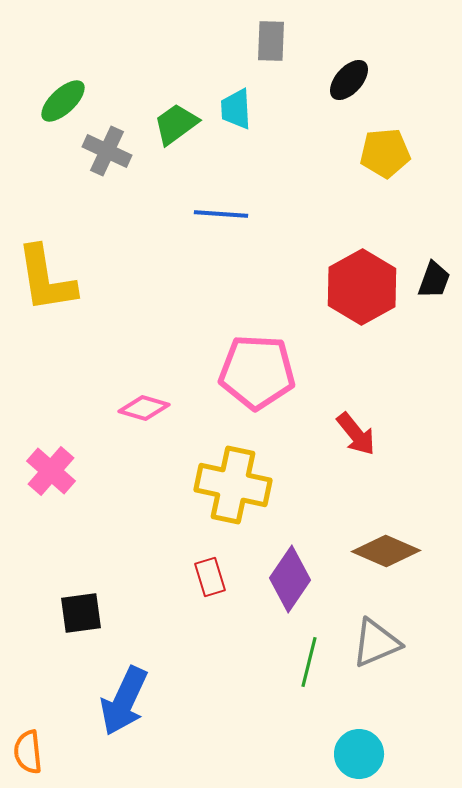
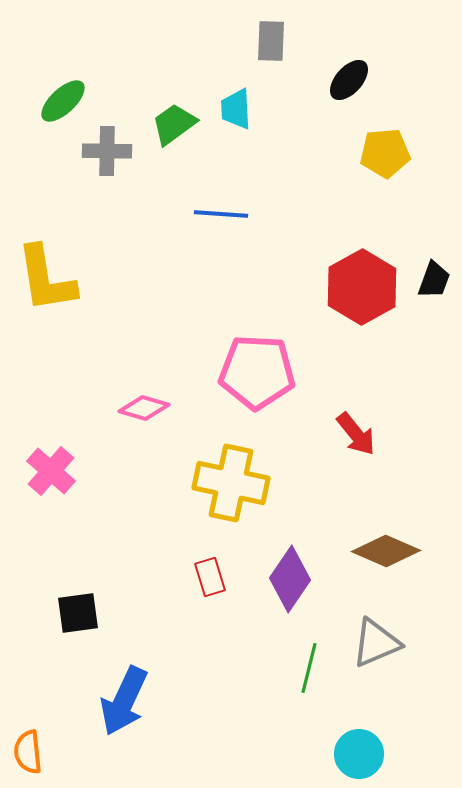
green trapezoid: moved 2 px left
gray cross: rotated 24 degrees counterclockwise
yellow cross: moved 2 px left, 2 px up
black square: moved 3 px left
green line: moved 6 px down
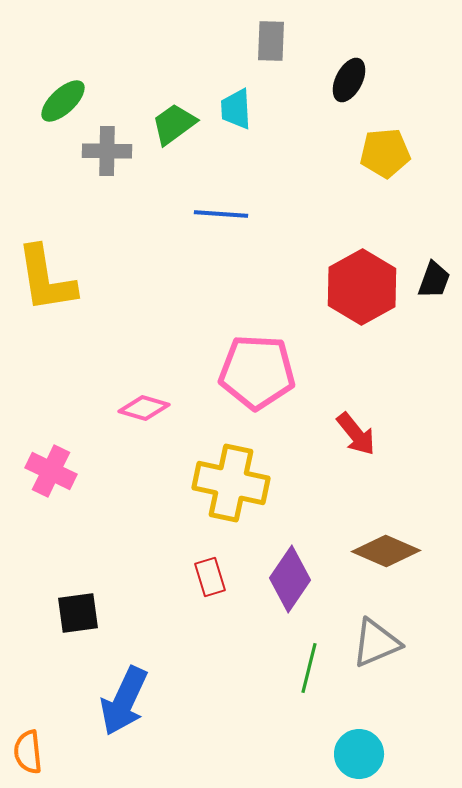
black ellipse: rotated 15 degrees counterclockwise
pink cross: rotated 15 degrees counterclockwise
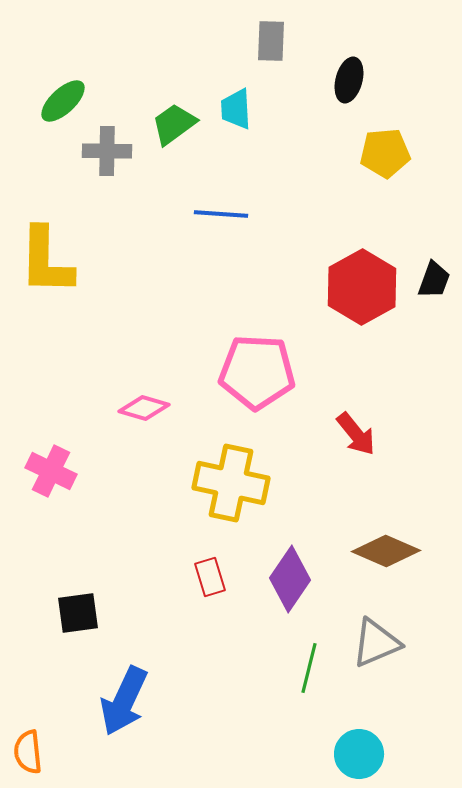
black ellipse: rotated 12 degrees counterclockwise
yellow L-shape: moved 18 px up; rotated 10 degrees clockwise
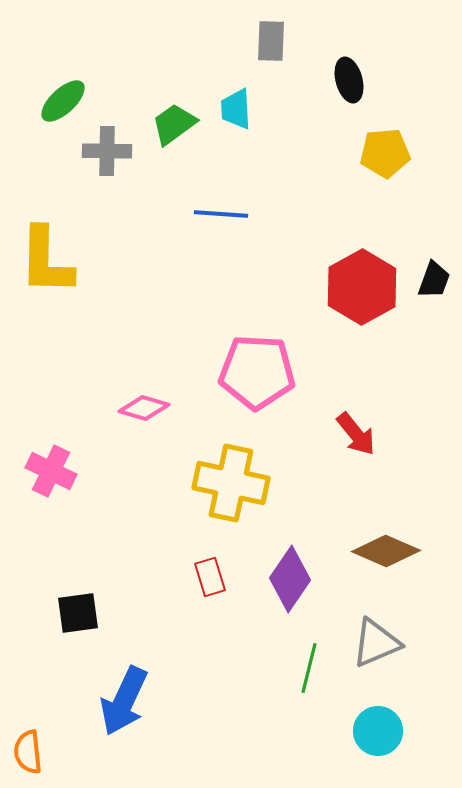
black ellipse: rotated 30 degrees counterclockwise
cyan circle: moved 19 px right, 23 px up
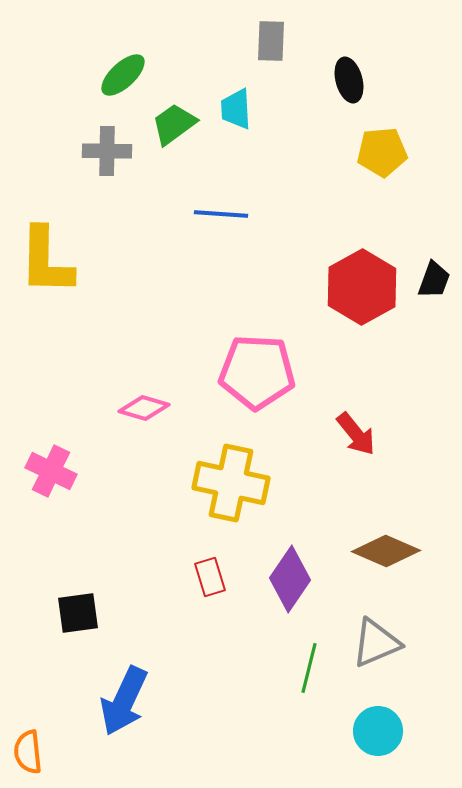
green ellipse: moved 60 px right, 26 px up
yellow pentagon: moved 3 px left, 1 px up
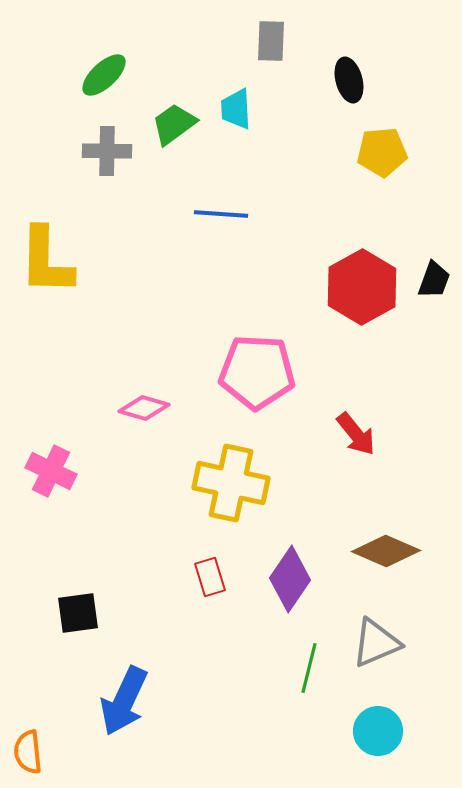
green ellipse: moved 19 px left
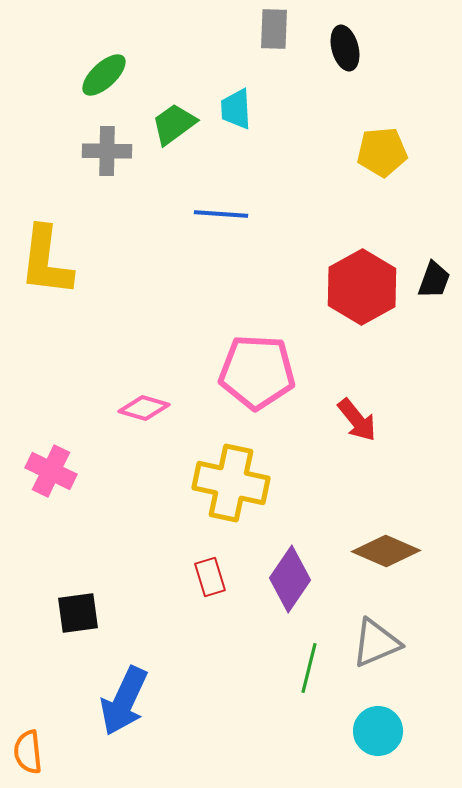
gray rectangle: moved 3 px right, 12 px up
black ellipse: moved 4 px left, 32 px up
yellow L-shape: rotated 6 degrees clockwise
red arrow: moved 1 px right, 14 px up
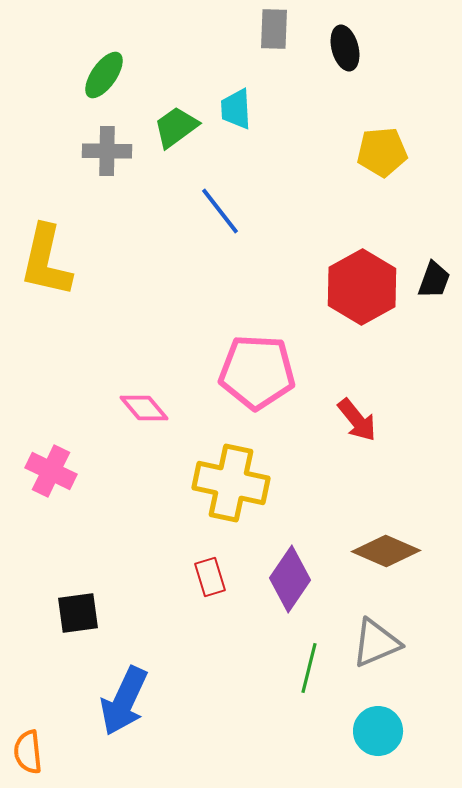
green ellipse: rotated 12 degrees counterclockwise
green trapezoid: moved 2 px right, 3 px down
blue line: moved 1 px left, 3 px up; rotated 48 degrees clockwise
yellow L-shape: rotated 6 degrees clockwise
pink diamond: rotated 33 degrees clockwise
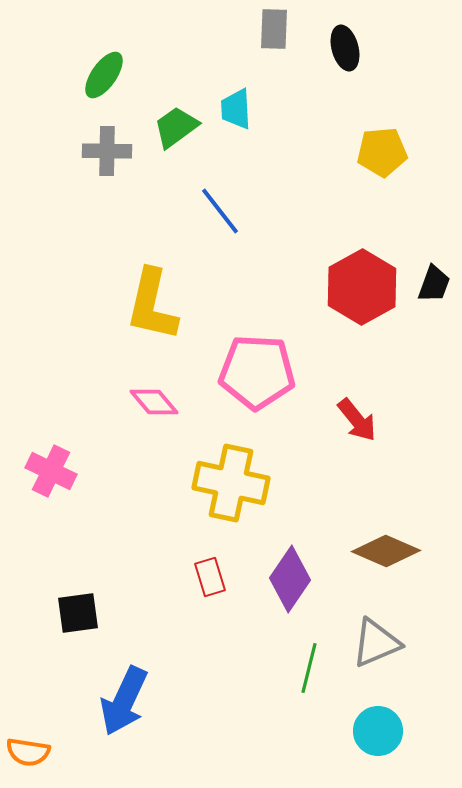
yellow L-shape: moved 106 px right, 44 px down
black trapezoid: moved 4 px down
pink diamond: moved 10 px right, 6 px up
orange semicircle: rotated 75 degrees counterclockwise
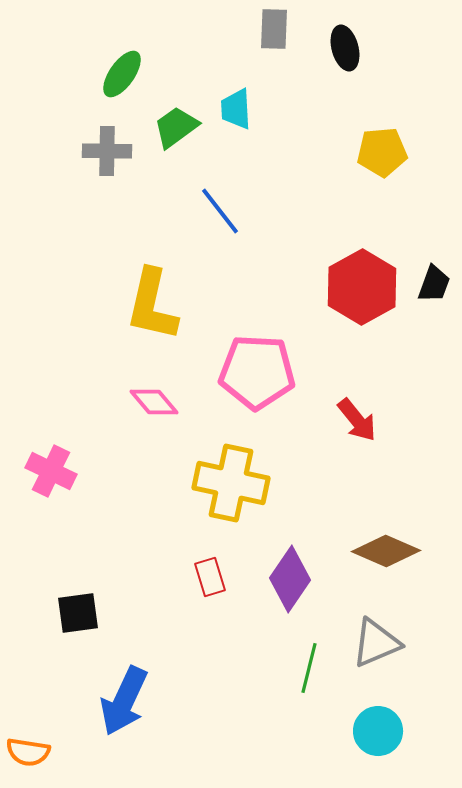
green ellipse: moved 18 px right, 1 px up
